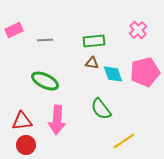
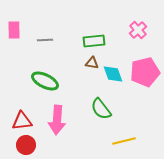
pink rectangle: rotated 66 degrees counterclockwise
yellow line: rotated 20 degrees clockwise
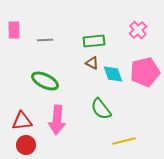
brown triangle: rotated 16 degrees clockwise
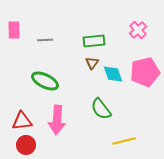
brown triangle: rotated 40 degrees clockwise
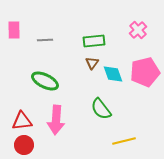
pink arrow: moved 1 px left
red circle: moved 2 px left
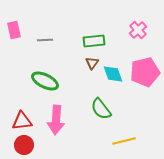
pink rectangle: rotated 12 degrees counterclockwise
